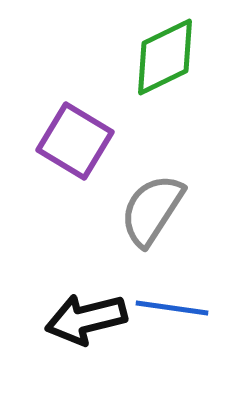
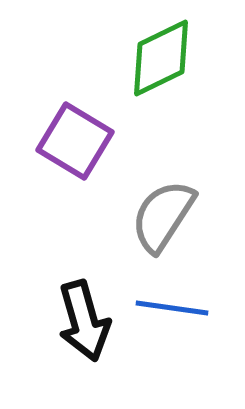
green diamond: moved 4 px left, 1 px down
gray semicircle: moved 11 px right, 6 px down
black arrow: moved 2 px left, 2 px down; rotated 92 degrees counterclockwise
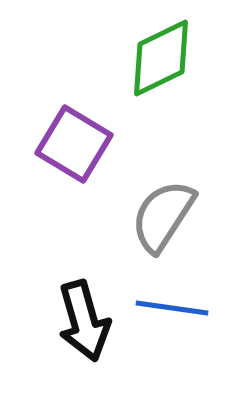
purple square: moved 1 px left, 3 px down
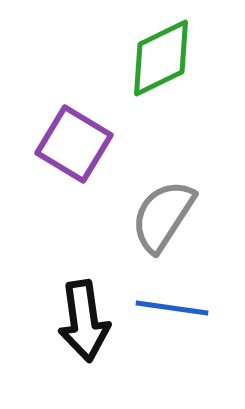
black arrow: rotated 8 degrees clockwise
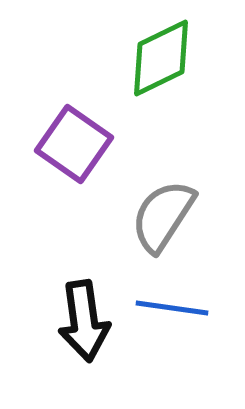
purple square: rotated 4 degrees clockwise
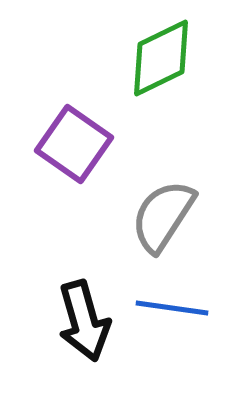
black arrow: rotated 8 degrees counterclockwise
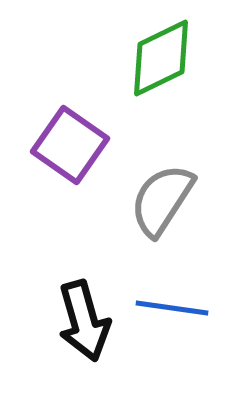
purple square: moved 4 px left, 1 px down
gray semicircle: moved 1 px left, 16 px up
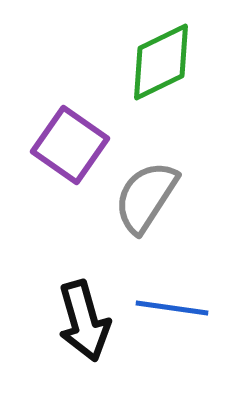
green diamond: moved 4 px down
gray semicircle: moved 16 px left, 3 px up
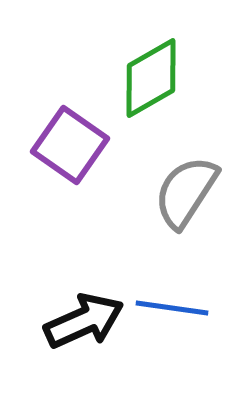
green diamond: moved 10 px left, 16 px down; rotated 4 degrees counterclockwise
gray semicircle: moved 40 px right, 5 px up
black arrow: rotated 98 degrees counterclockwise
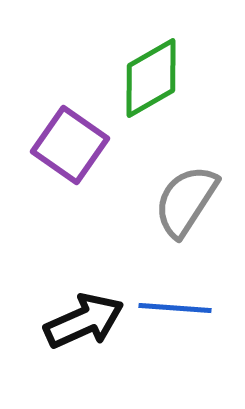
gray semicircle: moved 9 px down
blue line: moved 3 px right; rotated 4 degrees counterclockwise
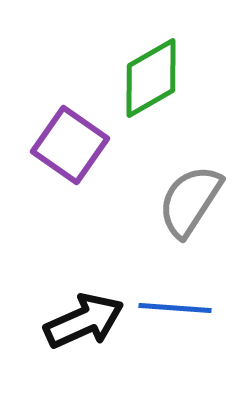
gray semicircle: moved 4 px right
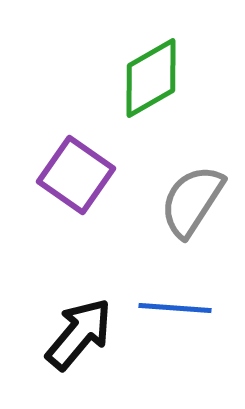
purple square: moved 6 px right, 30 px down
gray semicircle: moved 2 px right
black arrow: moved 5 px left, 13 px down; rotated 26 degrees counterclockwise
